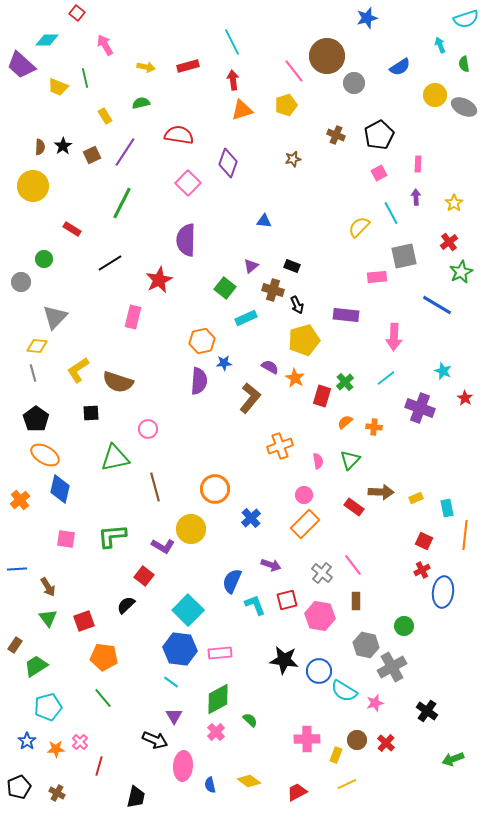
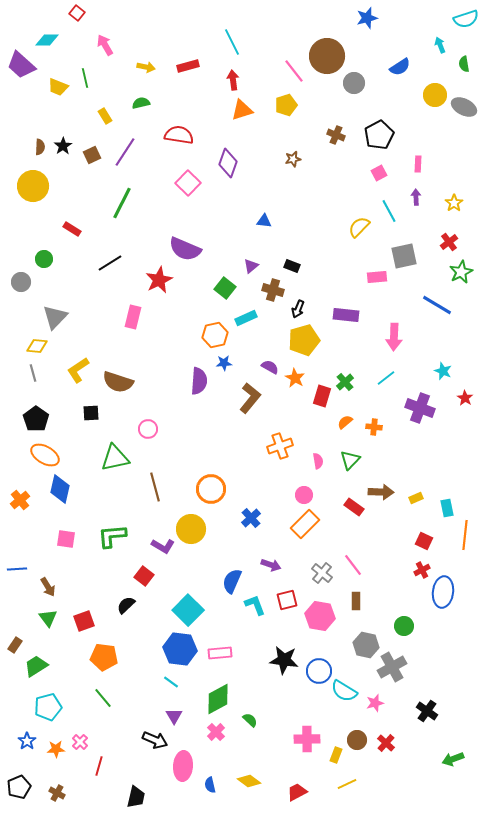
cyan line at (391, 213): moved 2 px left, 2 px up
purple semicircle at (186, 240): moved 1 px left, 9 px down; rotated 68 degrees counterclockwise
black arrow at (297, 305): moved 1 px right, 4 px down; rotated 48 degrees clockwise
orange hexagon at (202, 341): moved 13 px right, 6 px up
orange circle at (215, 489): moved 4 px left
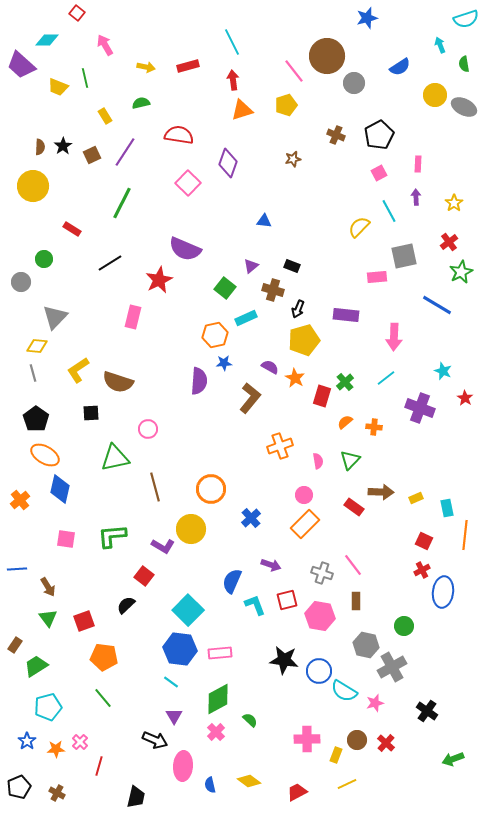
gray cross at (322, 573): rotated 20 degrees counterclockwise
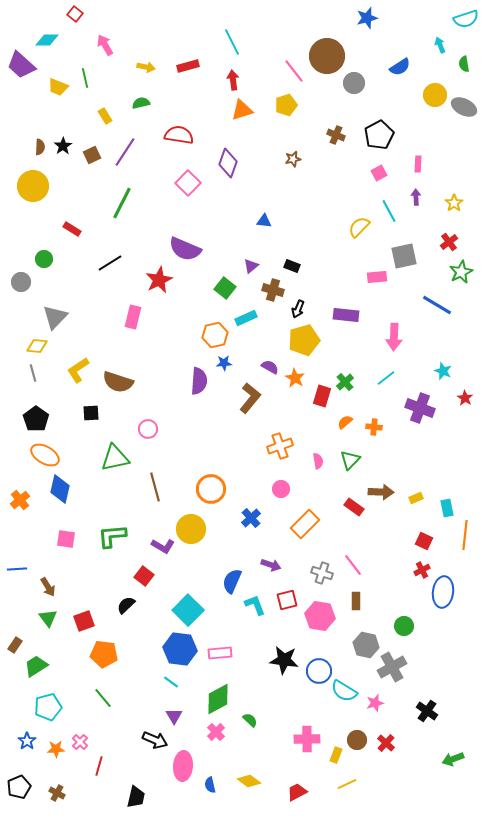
red square at (77, 13): moved 2 px left, 1 px down
pink circle at (304, 495): moved 23 px left, 6 px up
orange pentagon at (104, 657): moved 3 px up
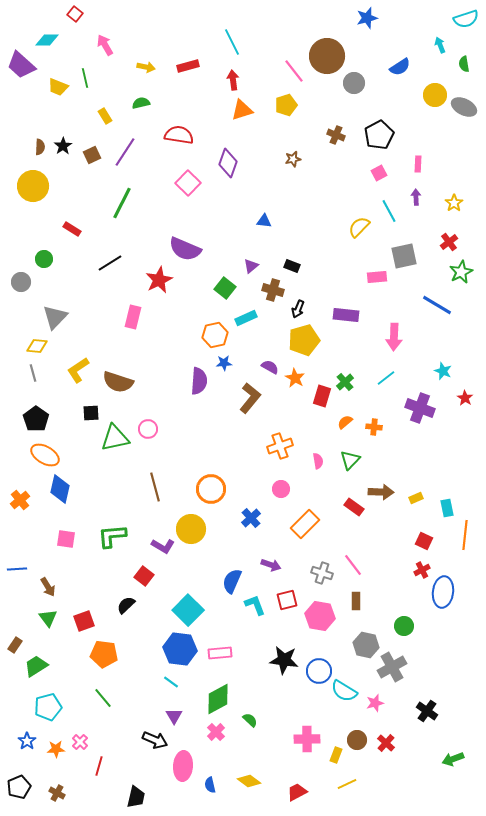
green triangle at (115, 458): moved 20 px up
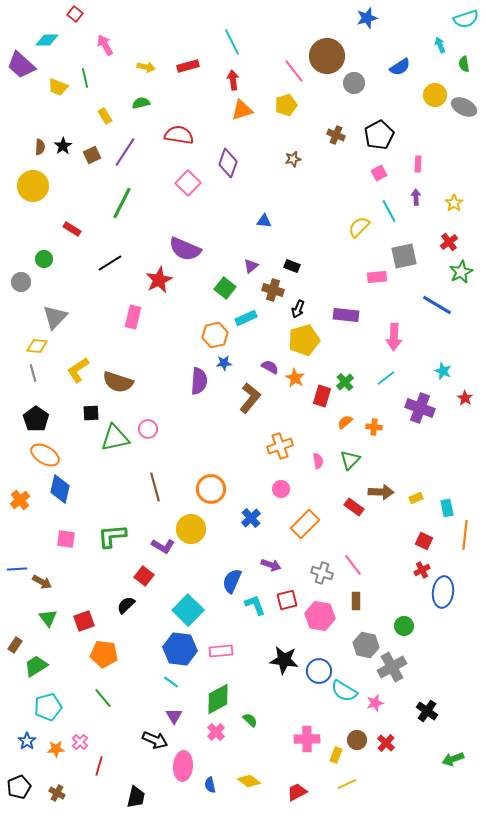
brown arrow at (48, 587): moved 6 px left, 5 px up; rotated 30 degrees counterclockwise
pink rectangle at (220, 653): moved 1 px right, 2 px up
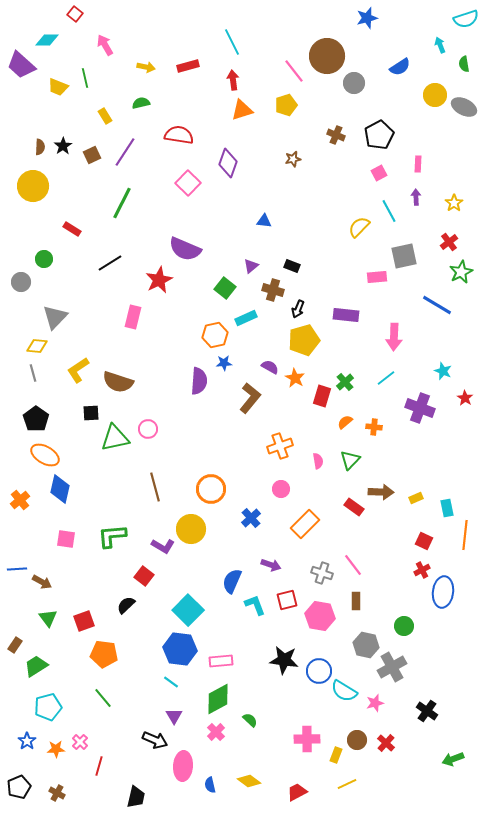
pink rectangle at (221, 651): moved 10 px down
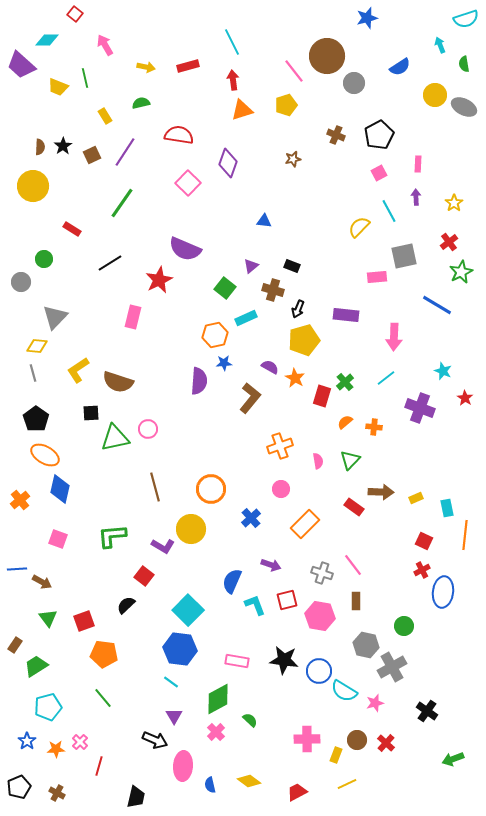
green line at (122, 203): rotated 8 degrees clockwise
pink square at (66, 539): moved 8 px left; rotated 12 degrees clockwise
pink rectangle at (221, 661): moved 16 px right; rotated 15 degrees clockwise
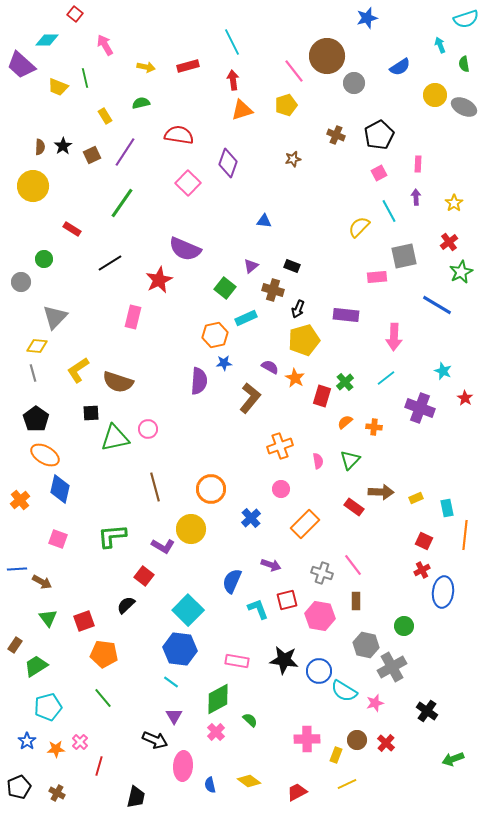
cyan L-shape at (255, 605): moved 3 px right, 4 px down
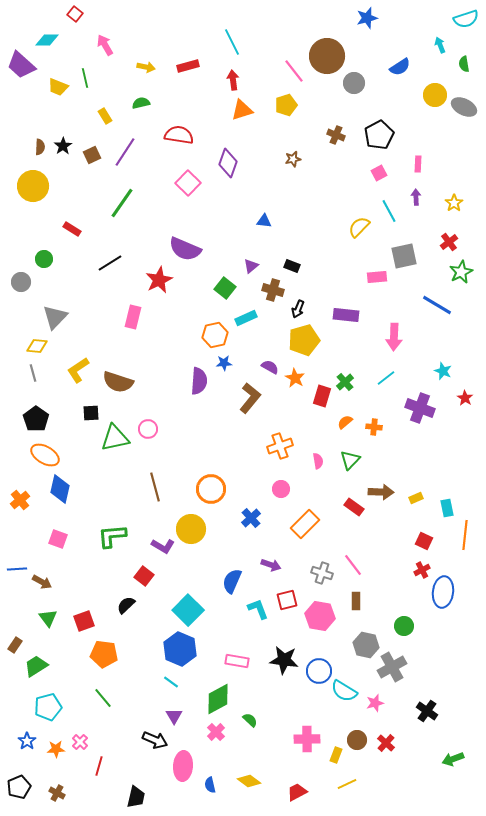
blue hexagon at (180, 649): rotated 16 degrees clockwise
